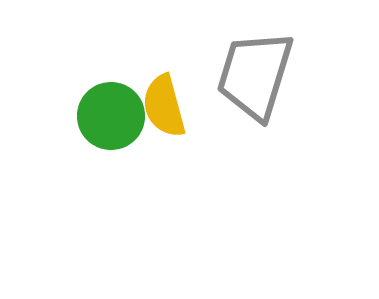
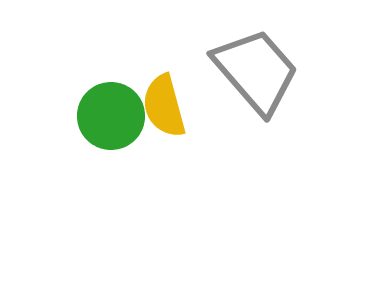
gray trapezoid: moved 1 px right, 4 px up; rotated 122 degrees clockwise
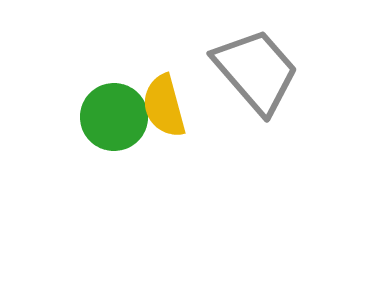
green circle: moved 3 px right, 1 px down
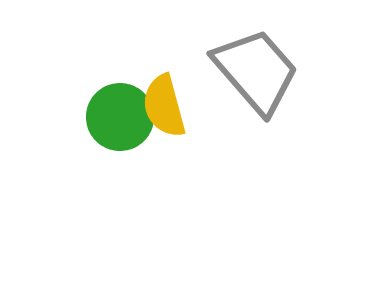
green circle: moved 6 px right
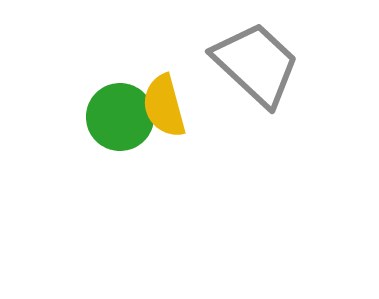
gray trapezoid: moved 7 px up; rotated 6 degrees counterclockwise
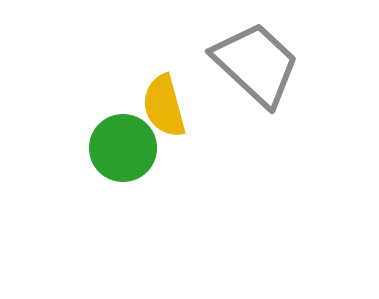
green circle: moved 3 px right, 31 px down
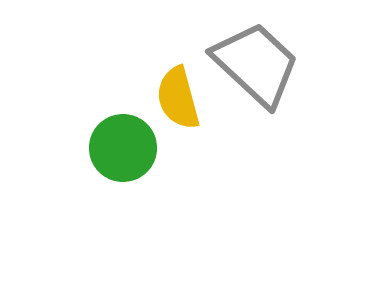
yellow semicircle: moved 14 px right, 8 px up
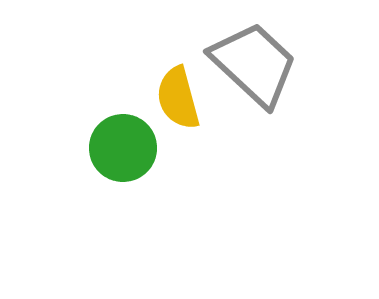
gray trapezoid: moved 2 px left
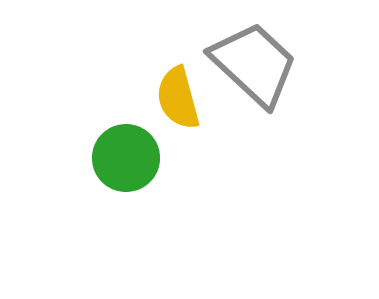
green circle: moved 3 px right, 10 px down
